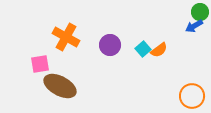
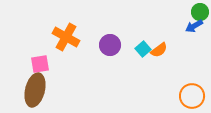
brown ellipse: moved 25 px left, 4 px down; rotated 76 degrees clockwise
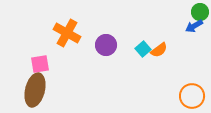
orange cross: moved 1 px right, 4 px up
purple circle: moved 4 px left
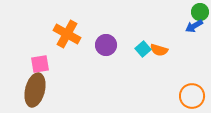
orange cross: moved 1 px down
orange semicircle: rotated 54 degrees clockwise
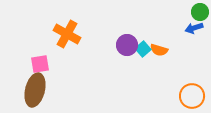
blue arrow: moved 2 px down; rotated 12 degrees clockwise
purple circle: moved 21 px right
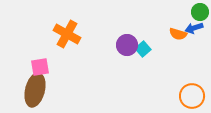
orange semicircle: moved 19 px right, 16 px up
pink square: moved 3 px down
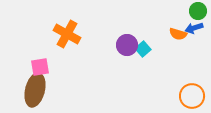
green circle: moved 2 px left, 1 px up
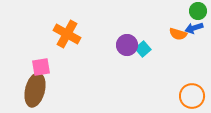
pink square: moved 1 px right
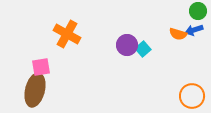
blue arrow: moved 2 px down
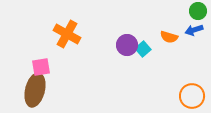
orange semicircle: moved 9 px left, 3 px down
